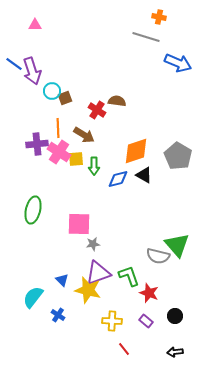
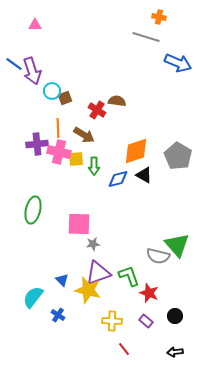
pink cross: rotated 20 degrees counterclockwise
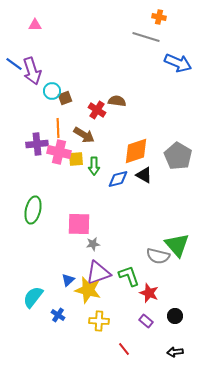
blue triangle: moved 6 px right; rotated 32 degrees clockwise
yellow cross: moved 13 px left
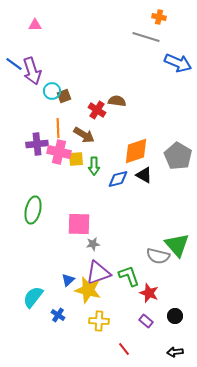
brown square: moved 1 px left, 2 px up
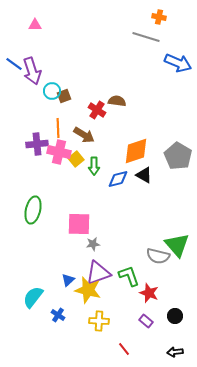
yellow square: rotated 35 degrees counterclockwise
